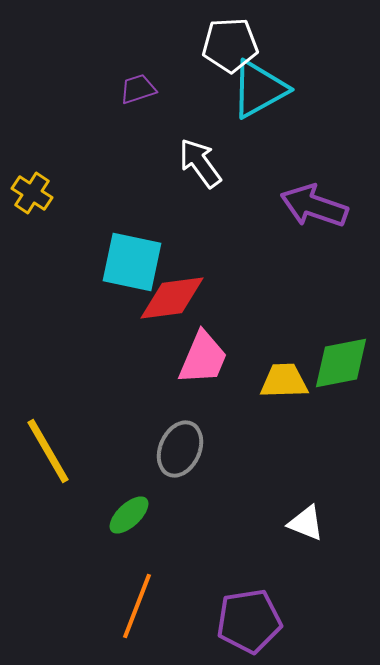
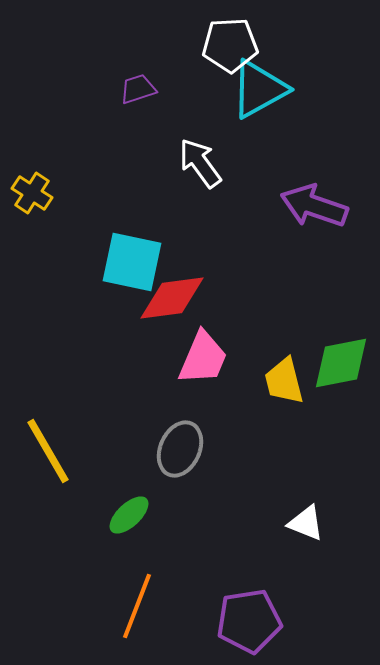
yellow trapezoid: rotated 102 degrees counterclockwise
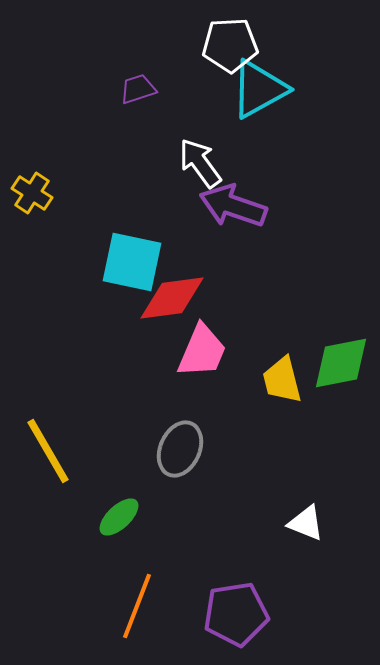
purple arrow: moved 81 px left
pink trapezoid: moved 1 px left, 7 px up
yellow trapezoid: moved 2 px left, 1 px up
green ellipse: moved 10 px left, 2 px down
purple pentagon: moved 13 px left, 7 px up
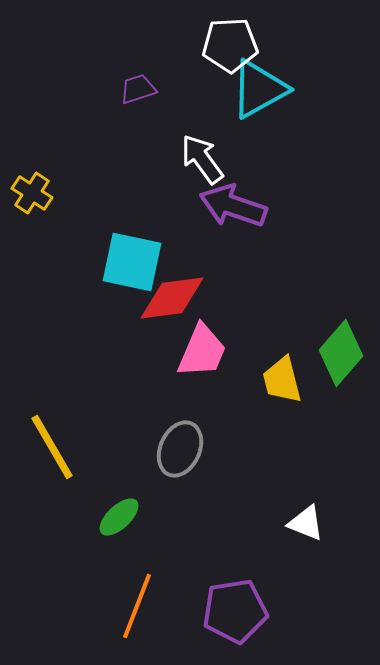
white arrow: moved 2 px right, 4 px up
green diamond: moved 10 px up; rotated 38 degrees counterclockwise
yellow line: moved 4 px right, 4 px up
purple pentagon: moved 1 px left, 3 px up
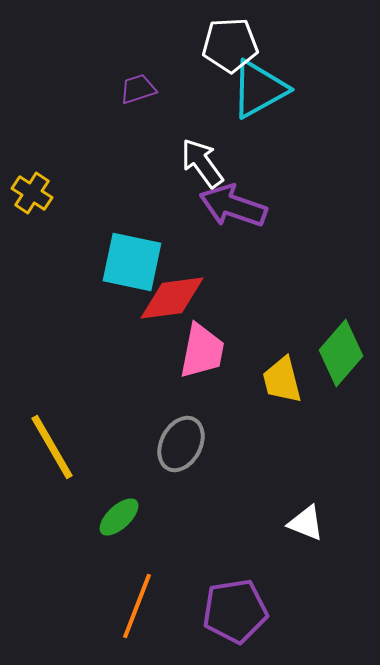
white arrow: moved 4 px down
pink trapezoid: rotated 12 degrees counterclockwise
gray ellipse: moved 1 px right, 5 px up; rotated 4 degrees clockwise
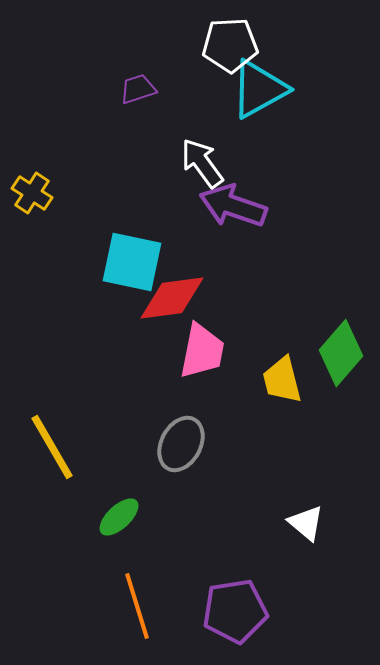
white triangle: rotated 18 degrees clockwise
orange line: rotated 38 degrees counterclockwise
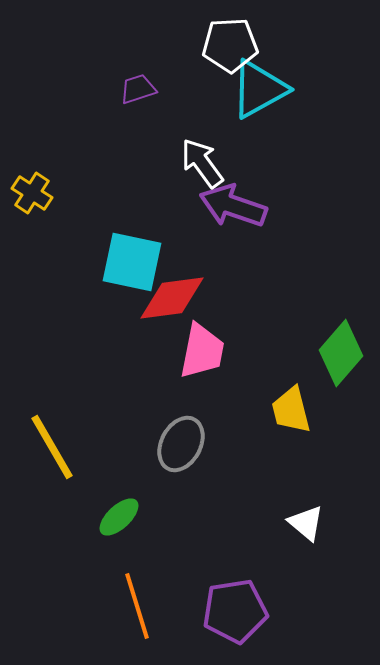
yellow trapezoid: moved 9 px right, 30 px down
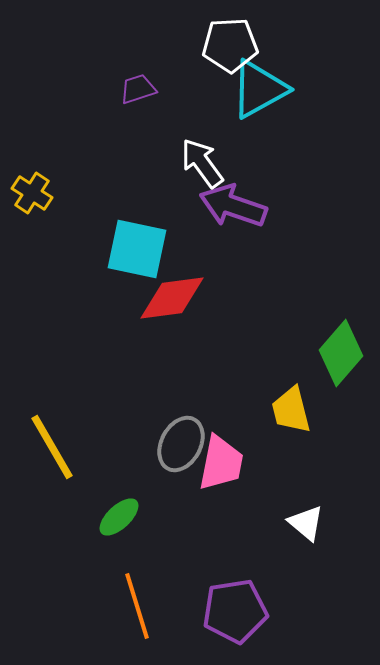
cyan square: moved 5 px right, 13 px up
pink trapezoid: moved 19 px right, 112 px down
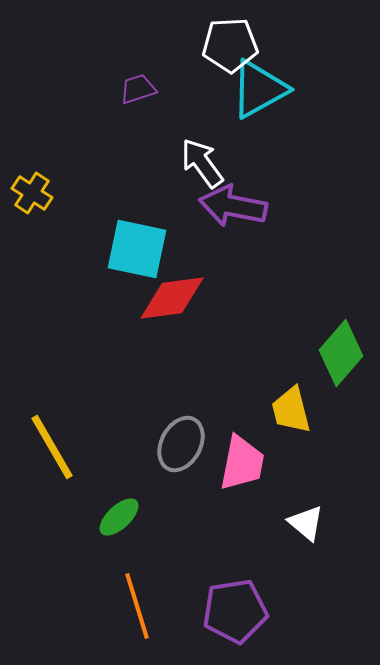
purple arrow: rotated 8 degrees counterclockwise
pink trapezoid: moved 21 px right
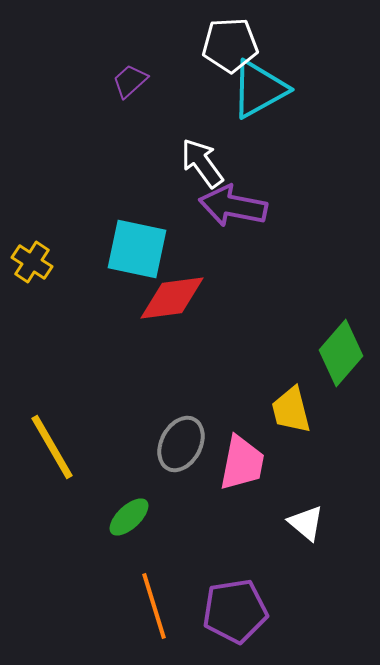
purple trapezoid: moved 8 px left, 8 px up; rotated 24 degrees counterclockwise
yellow cross: moved 69 px down
green ellipse: moved 10 px right
orange line: moved 17 px right
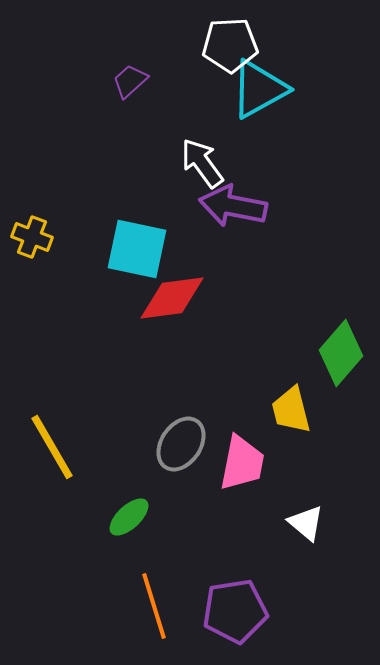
yellow cross: moved 25 px up; rotated 12 degrees counterclockwise
gray ellipse: rotated 6 degrees clockwise
